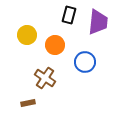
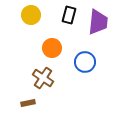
yellow circle: moved 4 px right, 20 px up
orange circle: moved 3 px left, 3 px down
brown cross: moved 2 px left
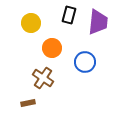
yellow circle: moved 8 px down
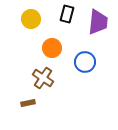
black rectangle: moved 2 px left, 1 px up
yellow circle: moved 4 px up
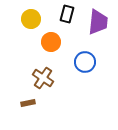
orange circle: moved 1 px left, 6 px up
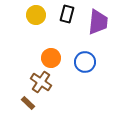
yellow circle: moved 5 px right, 4 px up
orange circle: moved 16 px down
brown cross: moved 2 px left, 4 px down
brown rectangle: rotated 56 degrees clockwise
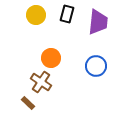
blue circle: moved 11 px right, 4 px down
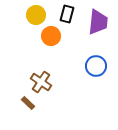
orange circle: moved 22 px up
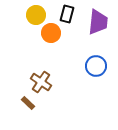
orange circle: moved 3 px up
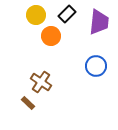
black rectangle: rotated 30 degrees clockwise
purple trapezoid: moved 1 px right
orange circle: moved 3 px down
